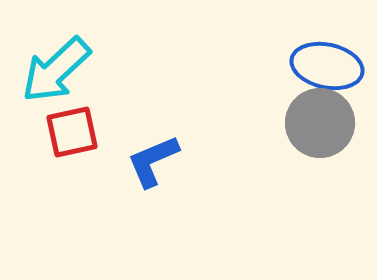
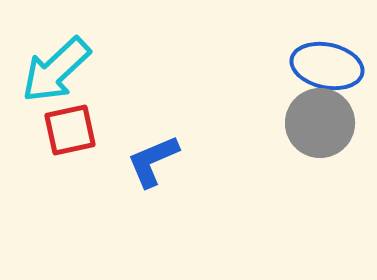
red square: moved 2 px left, 2 px up
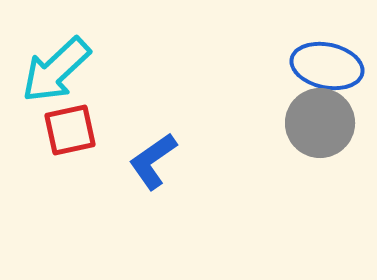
blue L-shape: rotated 12 degrees counterclockwise
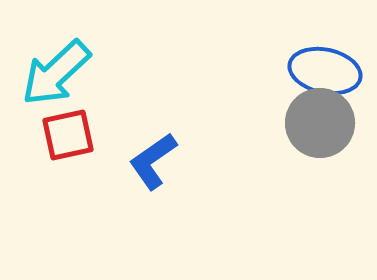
blue ellipse: moved 2 px left, 5 px down
cyan arrow: moved 3 px down
red square: moved 2 px left, 5 px down
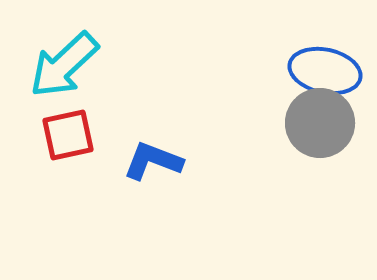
cyan arrow: moved 8 px right, 8 px up
blue L-shape: rotated 56 degrees clockwise
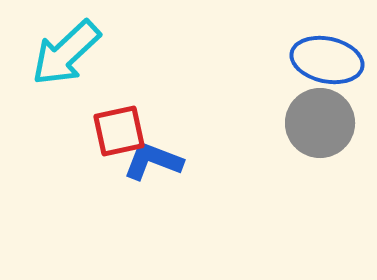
cyan arrow: moved 2 px right, 12 px up
blue ellipse: moved 2 px right, 11 px up
red square: moved 51 px right, 4 px up
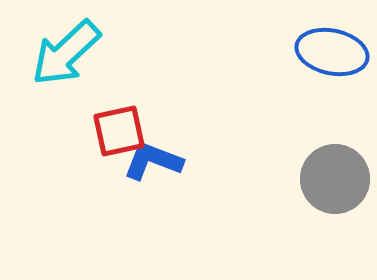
blue ellipse: moved 5 px right, 8 px up
gray circle: moved 15 px right, 56 px down
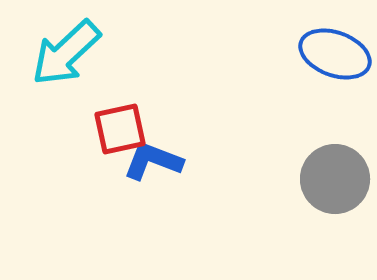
blue ellipse: moved 3 px right, 2 px down; rotated 8 degrees clockwise
red square: moved 1 px right, 2 px up
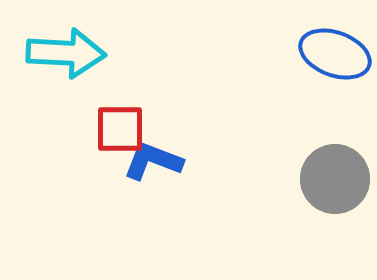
cyan arrow: rotated 134 degrees counterclockwise
red square: rotated 12 degrees clockwise
